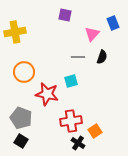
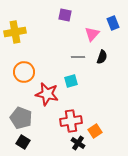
black square: moved 2 px right, 1 px down
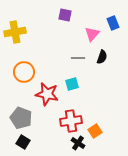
gray line: moved 1 px down
cyan square: moved 1 px right, 3 px down
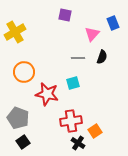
yellow cross: rotated 20 degrees counterclockwise
cyan square: moved 1 px right, 1 px up
gray pentagon: moved 3 px left
black square: rotated 24 degrees clockwise
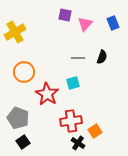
pink triangle: moved 7 px left, 10 px up
red star: rotated 20 degrees clockwise
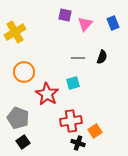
black cross: rotated 16 degrees counterclockwise
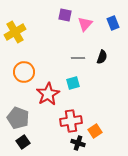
red star: moved 1 px right; rotated 10 degrees clockwise
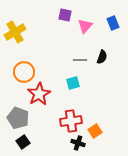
pink triangle: moved 2 px down
gray line: moved 2 px right, 2 px down
red star: moved 9 px left
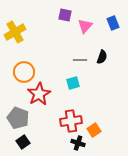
orange square: moved 1 px left, 1 px up
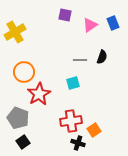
pink triangle: moved 5 px right, 1 px up; rotated 14 degrees clockwise
